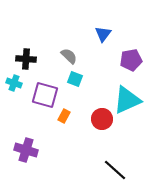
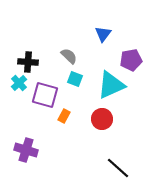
black cross: moved 2 px right, 3 px down
cyan cross: moved 5 px right; rotated 28 degrees clockwise
cyan triangle: moved 16 px left, 15 px up
black line: moved 3 px right, 2 px up
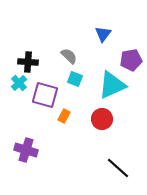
cyan triangle: moved 1 px right
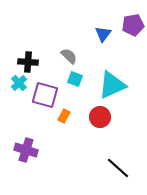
purple pentagon: moved 2 px right, 35 px up
red circle: moved 2 px left, 2 px up
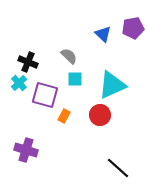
purple pentagon: moved 3 px down
blue triangle: rotated 24 degrees counterclockwise
black cross: rotated 18 degrees clockwise
cyan square: rotated 21 degrees counterclockwise
red circle: moved 2 px up
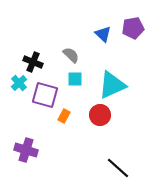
gray semicircle: moved 2 px right, 1 px up
black cross: moved 5 px right
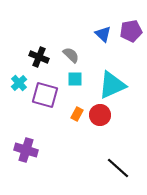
purple pentagon: moved 2 px left, 3 px down
black cross: moved 6 px right, 5 px up
orange rectangle: moved 13 px right, 2 px up
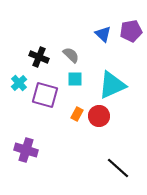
red circle: moved 1 px left, 1 px down
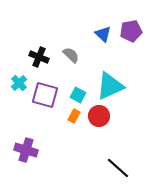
cyan square: moved 3 px right, 16 px down; rotated 28 degrees clockwise
cyan triangle: moved 2 px left, 1 px down
orange rectangle: moved 3 px left, 2 px down
